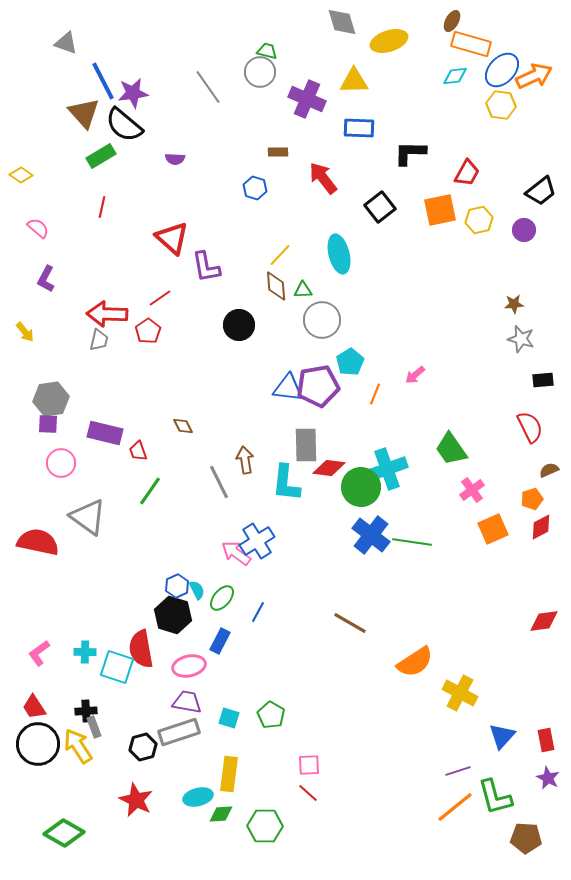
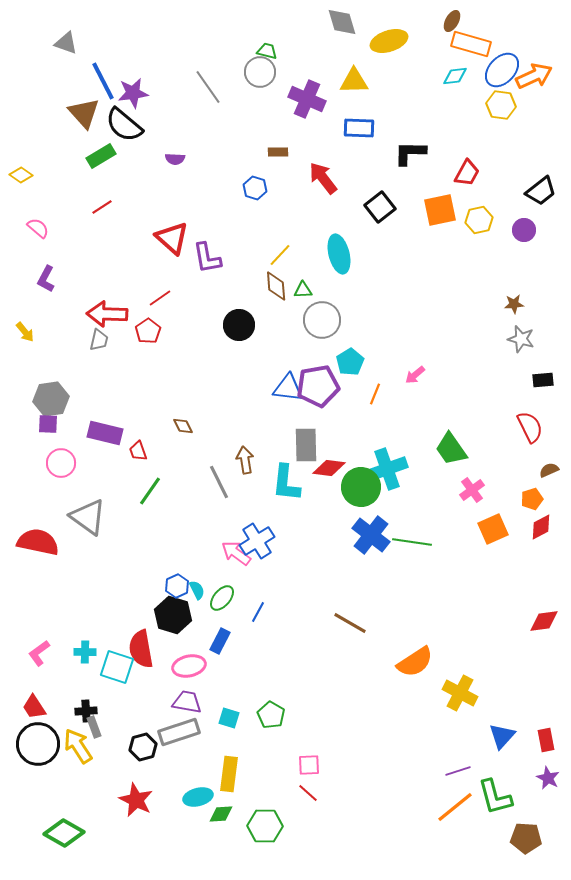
red line at (102, 207): rotated 45 degrees clockwise
purple L-shape at (206, 267): moved 1 px right, 9 px up
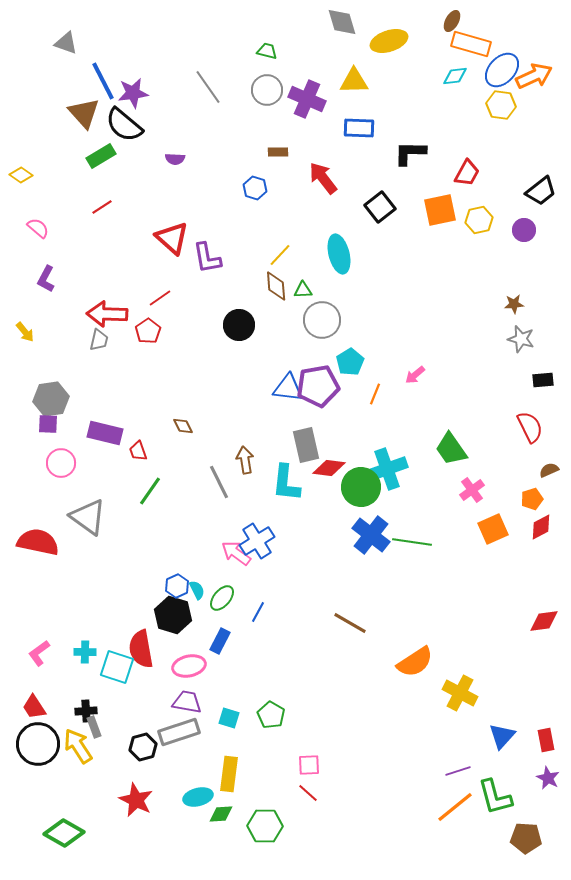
gray circle at (260, 72): moved 7 px right, 18 px down
gray rectangle at (306, 445): rotated 12 degrees counterclockwise
